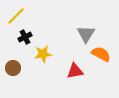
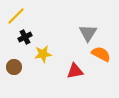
gray triangle: moved 2 px right, 1 px up
brown circle: moved 1 px right, 1 px up
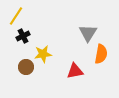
yellow line: rotated 12 degrees counterclockwise
black cross: moved 2 px left, 1 px up
orange semicircle: rotated 72 degrees clockwise
brown circle: moved 12 px right
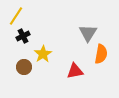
yellow star: rotated 24 degrees counterclockwise
brown circle: moved 2 px left
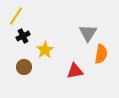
yellow star: moved 2 px right, 4 px up
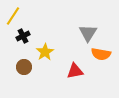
yellow line: moved 3 px left
yellow star: moved 2 px down
orange semicircle: rotated 90 degrees clockwise
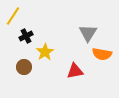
black cross: moved 3 px right
orange semicircle: moved 1 px right
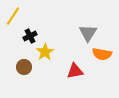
black cross: moved 4 px right
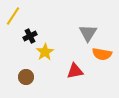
brown circle: moved 2 px right, 10 px down
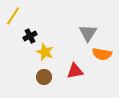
yellow star: rotated 18 degrees counterclockwise
brown circle: moved 18 px right
